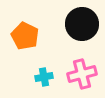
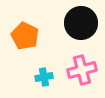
black circle: moved 1 px left, 1 px up
pink cross: moved 4 px up
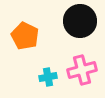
black circle: moved 1 px left, 2 px up
cyan cross: moved 4 px right
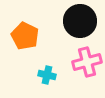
pink cross: moved 5 px right, 8 px up
cyan cross: moved 1 px left, 2 px up; rotated 24 degrees clockwise
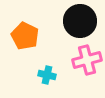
pink cross: moved 2 px up
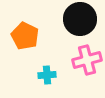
black circle: moved 2 px up
cyan cross: rotated 18 degrees counterclockwise
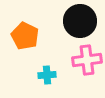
black circle: moved 2 px down
pink cross: rotated 8 degrees clockwise
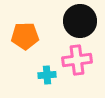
orange pentagon: rotated 28 degrees counterclockwise
pink cross: moved 10 px left
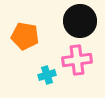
orange pentagon: rotated 12 degrees clockwise
cyan cross: rotated 12 degrees counterclockwise
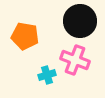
pink cross: moved 2 px left; rotated 28 degrees clockwise
